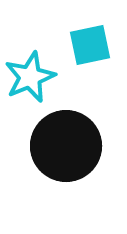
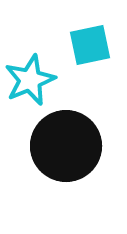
cyan star: moved 3 px down
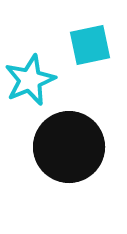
black circle: moved 3 px right, 1 px down
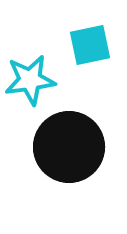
cyan star: rotated 15 degrees clockwise
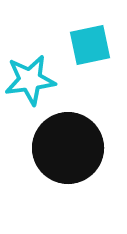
black circle: moved 1 px left, 1 px down
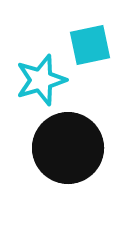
cyan star: moved 11 px right; rotated 9 degrees counterclockwise
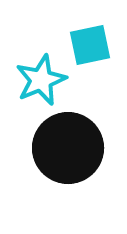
cyan star: rotated 6 degrees counterclockwise
